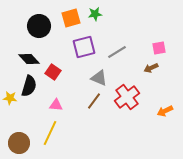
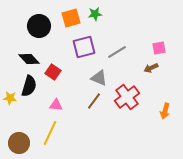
orange arrow: rotated 49 degrees counterclockwise
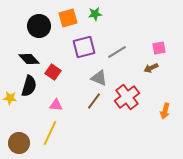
orange square: moved 3 px left
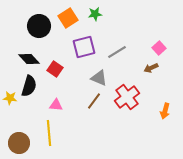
orange square: rotated 18 degrees counterclockwise
pink square: rotated 32 degrees counterclockwise
red square: moved 2 px right, 3 px up
yellow line: moved 1 px left; rotated 30 degrees counterclockwise
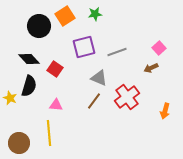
orange square: moved 3 px left, 2 px up
gray line: rotated 12 degrees clockwise
yellow star: rotated 16 degrees clockwise
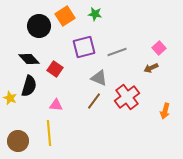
green star: rotated 16 degrees clockwise
brown circle: moved 1 px left, 2 px up
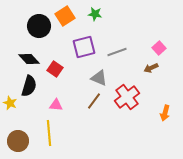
yellow star: moved 5 px down
orange arrow: moved 2 px down
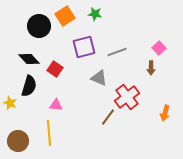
brown arrow: rotated 64 degrees counterclockwise
brown line: moved 14 px right, 16 px down
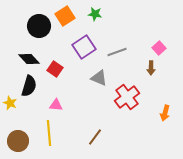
purple square: rotated 20 degrees counterclockwise
brown line: moved 13 px left, 20 px down
